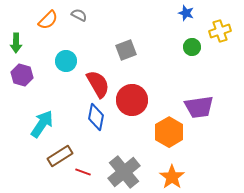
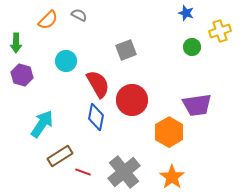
purple trapezoid: moved 2 px left, 2 px up
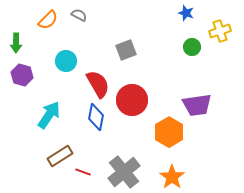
cyan arrow: moved 7 px right, 9 px up
